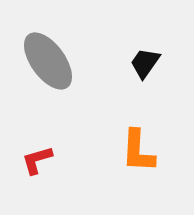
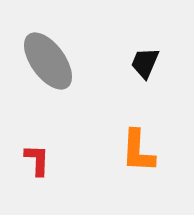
black trapezoid: rotated 12 degrees counterclockwise
red L-shape: rotated 108 degrees clockwise
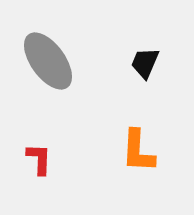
red L-shape: moved 2 px right, 1 px up
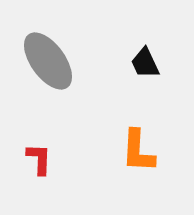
black trapezoid: rotated 48 degrees counterclockwise
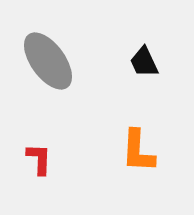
black trapezoid: moved 1 px left, 1 px up
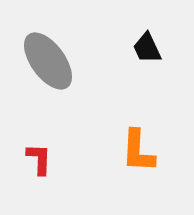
black trapezoid: moved 3 px right, 14 px up
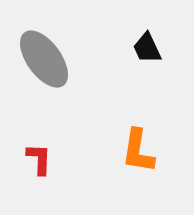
gray ellipse: moved 4 px left, 2 px up
orange L-shape: rotated 6 degrees clockwise
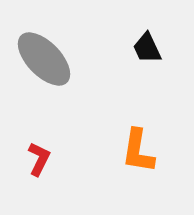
gray ellipse: rotated 8 degrees counterclockwise
red L-shape: rotated 24 degrees clockwise
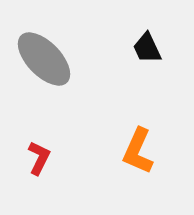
orange L-shape: rotated 15 degrees clockwise
red L-shape: moved 1 px up
